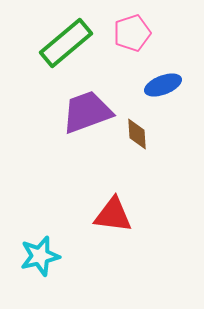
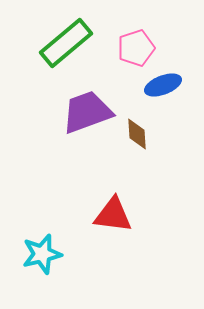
pink pentagon: moved 4 px right, 15 px down
cyan star: moved 2 px right, 2 px up
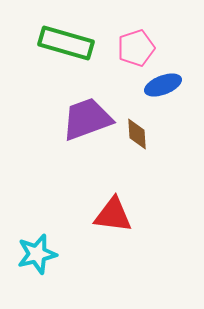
green rectangle: rotated 56 degrees clockwise
purple trapezoid: moved 7 px down
cyan star: moved 5 px left
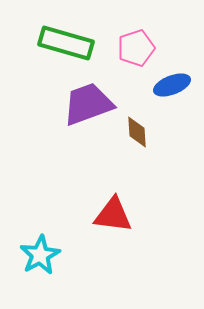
blue ellipse: moved 9 px right
purple trapezoid: moved 1 px right, 15 px up
brown diamond: moved 2 px up
cyan star: moved 3 px right, 1 px down; rotated 15 degrees counterclockwise
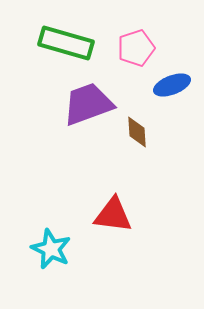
cyan star: moved 11 px right, 6 px up; rotated 18 degrees counterclockwise
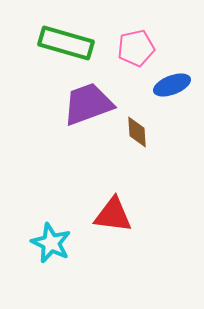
pink pentagon: rotated 6 degrees clockwise
cyan star: moved 6 px up
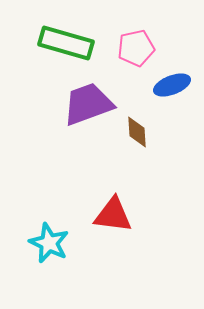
cyan star: moved 2 px left
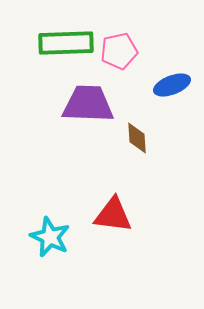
green rectangle: rotated 18 degrees counterclockwise
pink pentagon: moved 17 px left, 3 px down
purple trapezoid: rotated 22 degrees clockwise
brown diamond: moved 6 px down
cyan star: moved 1 px right, 6 px up
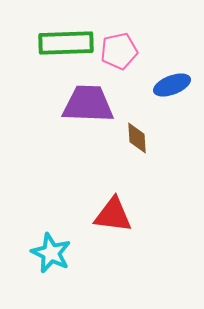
cyan star: moved 1 px right, 16 px down
